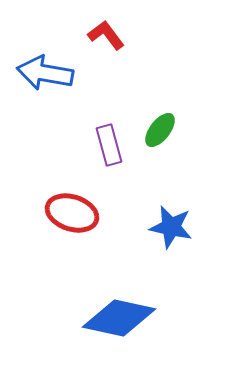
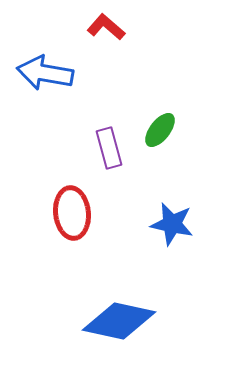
red L-shape: moved 8 px up; rotated 12 degrees counterclockwise
purple rectangle: moved 3 px down
red ellipse: rotated 66 degrees clockwise
blue star: moved 1 px right, 3 px up
blue diamond: moved 3 px down
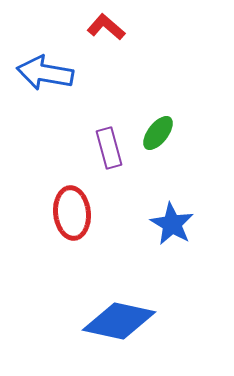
green ellipse: moved 2 px left, 3 px down
blue star: rotated 18 degrees clockwise
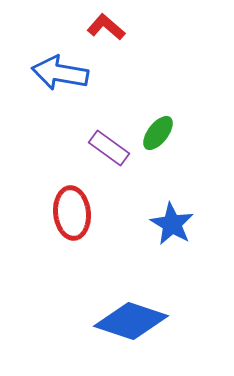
blue arrow: moved 15 px right
purple rectangle: rotated 39 degrees counterclockwise
blue diamond: moved 12 px right; rotated 6 degrees clockwise
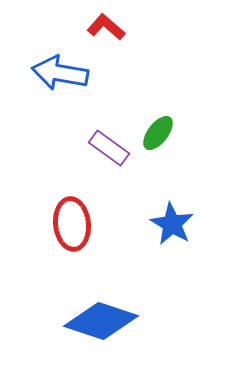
red ellipse: moved 11 px down
blue diamond: moved 30 px left
